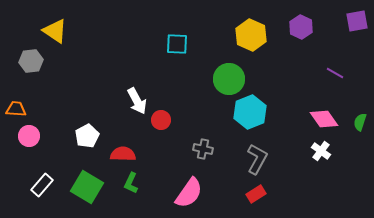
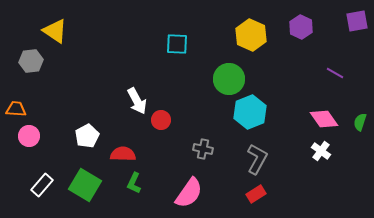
green L-shape: moved 3 px right
green square: moved 2 px left, 2 px up
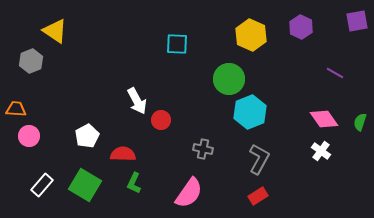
gray hexagon: rotated 15 degrees counterclockwise
gray L-shape: moved 2 px right
red rectangle: moved 2 px right, 2 px down
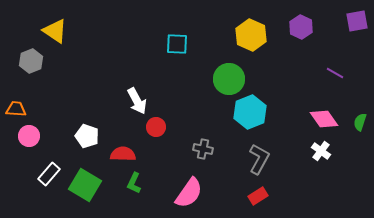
red circle: moved 5 px left, 7 px down
white pentagon: rotated 25 degrees counterclockwise
white rectangle: moved 7 px right, 11 px up
